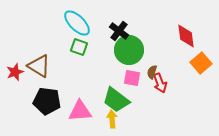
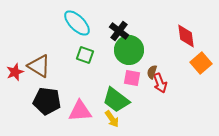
green square: moved 6 px right, 8 px down
yellow arrow: rotated 150 degrees clockwise
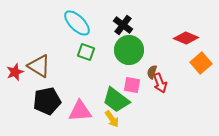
black cross: moved 4 px right, 6 px up
red diamond: moved 2 px down; rotated 60 degrees counterclockwise
green square: moved 1 px right, 3 px up
pink square: moved 7 px down
black pentagon: rotated 20 degrees counterclockwise
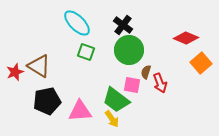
brown semicircle: moved 6 px left
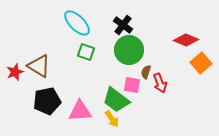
red diamond: moved 2 px down
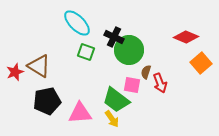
black cross: moved 9 px left, 12 px down; rotated 12 degrees counterclockwise
red diamond: moved 3 px up
pink triangle: moved 2 px down
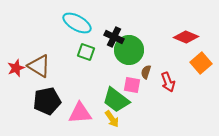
cyan ellipse: rotated 16 degrees counterclockwise
red star: moved 1 px right, 4 px up
red arrow: moved 8 px right, 1 px up
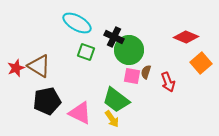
pink square: moved 9 px up
pink triangle: rotated 30 degrees clockwise
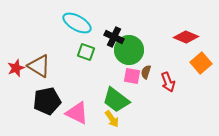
pink triangle: moved 3 px left
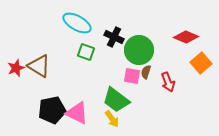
green circle: moved 10 px right
black pentagon: moved 5 px right, 9 px down
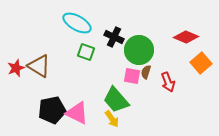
green trapezoid: rotated 12 degrees clockwise
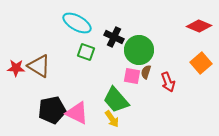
red diamond: moved 13 px right, 11 px up
red star: rotated 24 degrees clockwise
